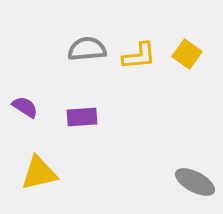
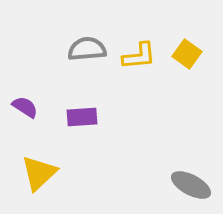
yellow triangle: rotated 30 degrees counterclockwise
gray ellipse: moved 4 px left, 3 px down
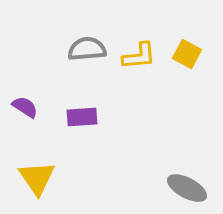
yellow square: rotated 8 degrees counterclockwise
yellow triangle: moved 2 px left, 5 px down; rotated 21 degrees counterclockwise
gray ellipse: moved 4 px left, 3 px down
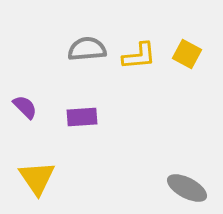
purple semicircle: rotated 12 degrees clockwise
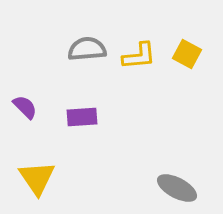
gray ellipse: moved 10 px left
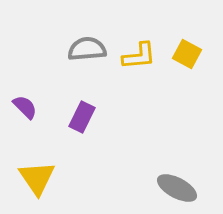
purple rectangle: rotated 60 degrees counterclockwise
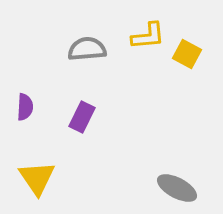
yellow L-shape: moved 9 px right, 20 px up
purple semicircle: rotated 48 degrees clockwise
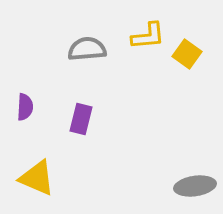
yellow square: rotated 8 degrees clockwise
purple rectangle: moved 1 px left, 2 px down; rotated 12 degrees counterclockwise
yellow triangle: rotated 33 degrees counterclockwise
gray ellipse: moved 18 px right, 2 px up; rotated 36 degrees counterclockwise
